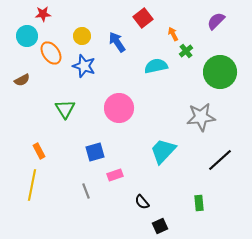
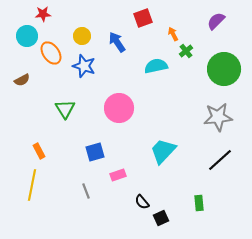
red square: rotated 18 degrees clockwise
green circle: moved 4 px right, 3 px up
gray star: moved 17 px right
pink rectangle: moved 3 px right
black square: moved 1 px right, 8 px up
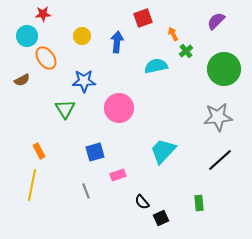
blue arrow: rotated 40 degrees clockwise
orange ellipse: moved 5 px left, 5 px down
blue star: moved 15 px down; rotated 20 degrees counterclockwise
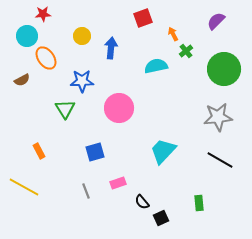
blue arrow: moved 6 px left, 6 px down
blue star: moved 2 px left
black line: rotated 72 degrees clockwise
pink rectangle: moved 8 px down
yellow line: moved 8 px left, 2 px down; rotated 72 degrees counterclockwise
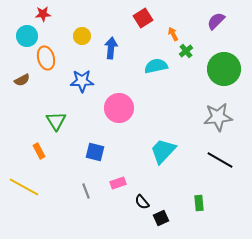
red square: rotated 12 degrees counterclockwise
orange ellipse: rotated 20 degrees clockwise
green triangle: moved 9 px left, 12 px down
blue square: rotated 30 degrees clockwise
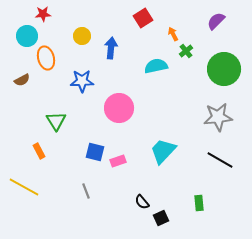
pink rectangle: moved 22 px up
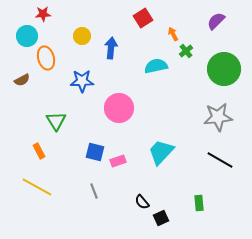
cyan trapezoid: moved 2 px left, 1 px down
yellow line: moved 13 px right
gray line: moved 8 px right
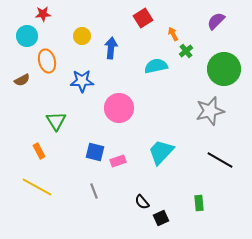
orange ellipse: moved 1 px right, 3 px down
gray star: moved 8 px left, 6 px up; rotated 8 degrees counterclockwise
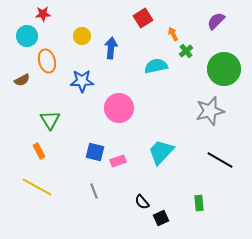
green triangle: moved 6 px left, 1 px up
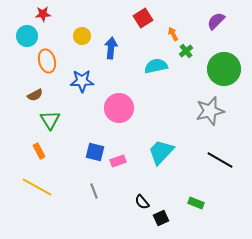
brown semicircle: moved 13 px right, 15 px down
green rectangle: moved 3 px left; rotated 63 degrees counterclockwise
